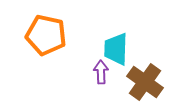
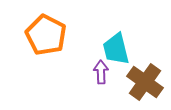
orange pentagon: rotated 15 degrees clockwise
cyan trapezoid: rotated 16 degrees counterclockwise
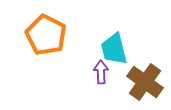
cyan trapezoid: moved 2 px left
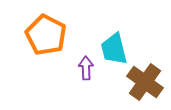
purple arrow: moved 15 px left, 4 px up
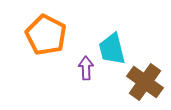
cyan trapezoid: moved 2 px left
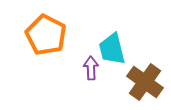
purple arrow: moved 5 px right
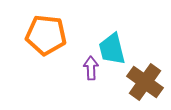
orange pentagon: rotated 21 degrees counterclockwise
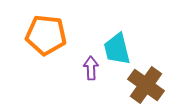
cyan trapezoid: moved 5 px right
brown cross: moved 1 px right, 3 px down
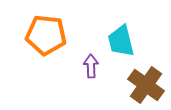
cyan trapezoid: moved 4 px right, 8 px up
purple arrow: moved 2 px up
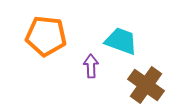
orange pentagon: moved 1 px down
cyan trapezoid: rotated 124 degrees clockwise
